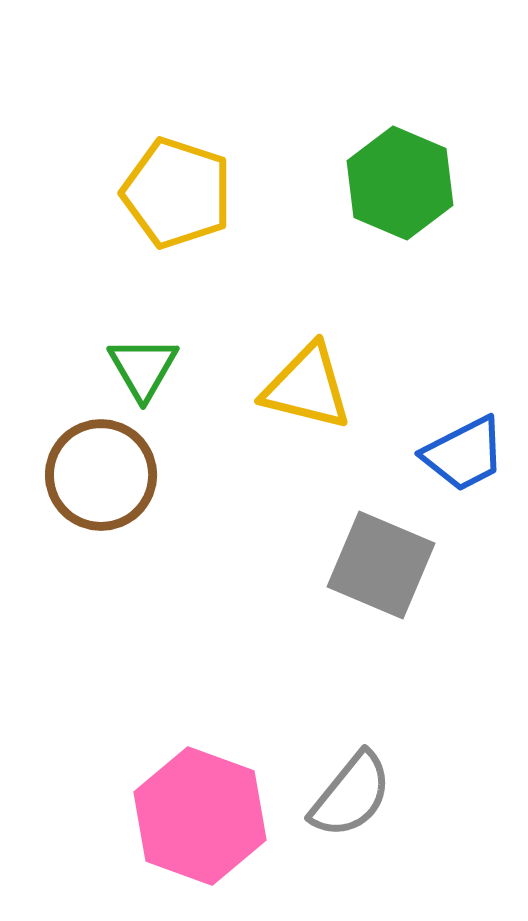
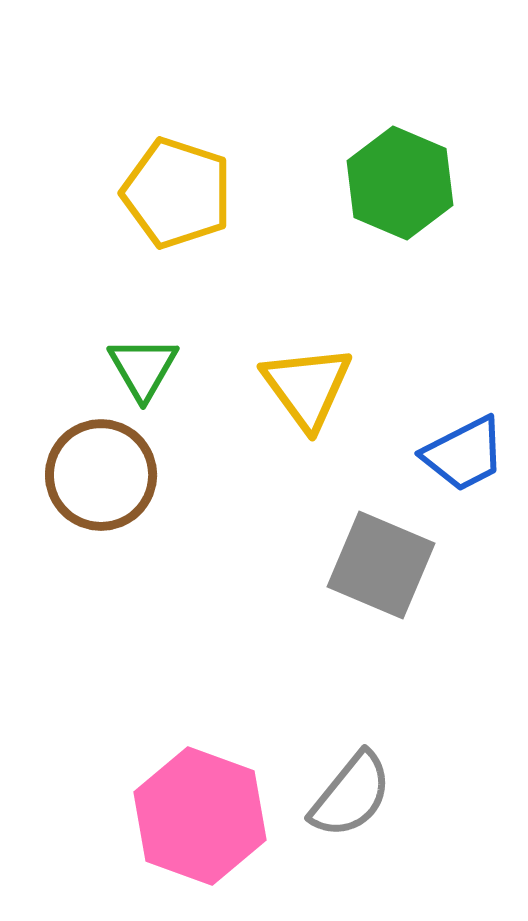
yellow triangle: rotated 40 degrees clockwise
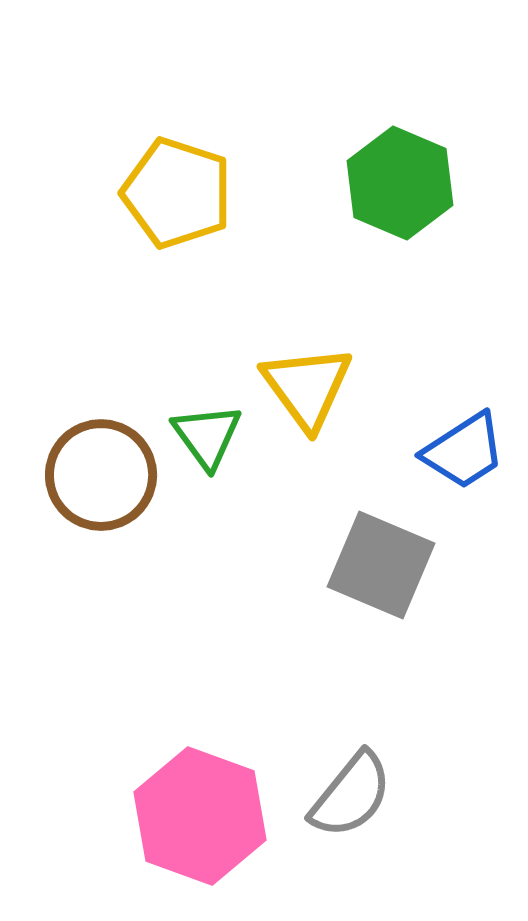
green triangle: moved 64 px right, 68 px down; rotated 6 degrees counterclockwise
blue trapezoid: moved 3 px up; rotated 6 degrees counterclockwise
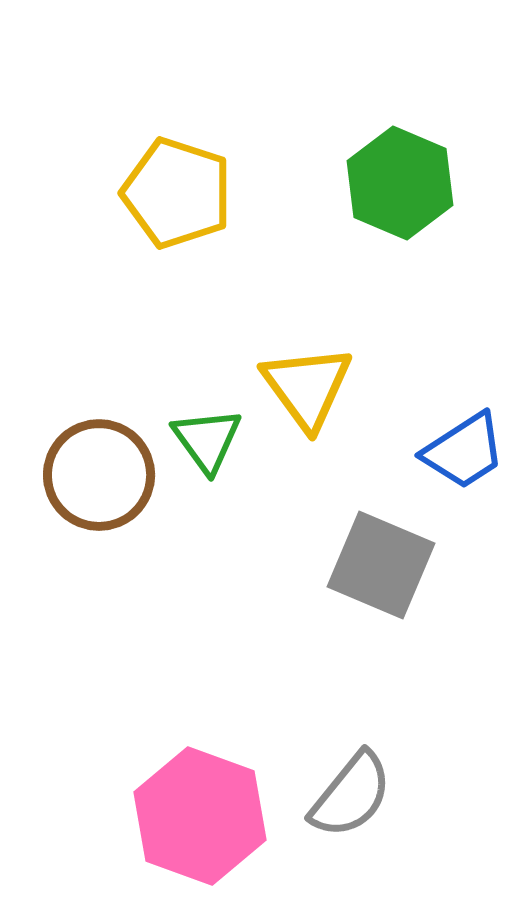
green triangle: moved 4 px down
brown circle: moved 2 px left
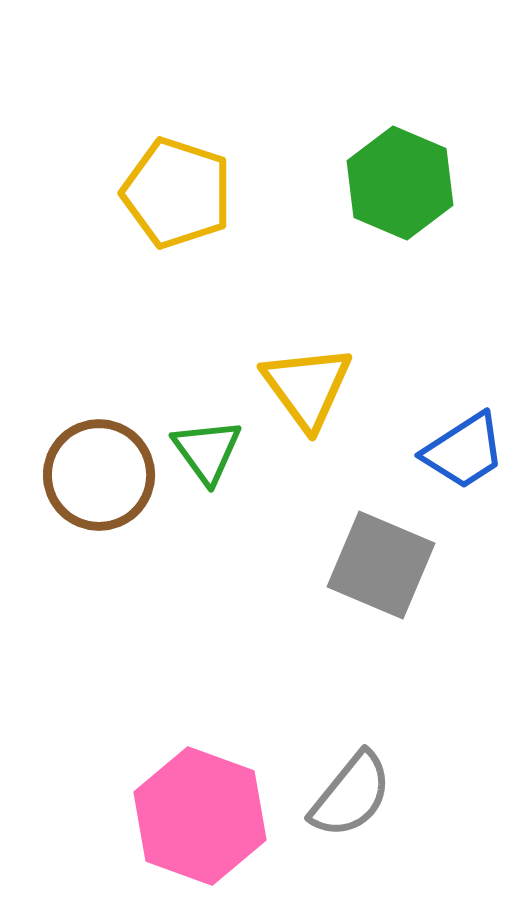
green triangle: moved 11 px down
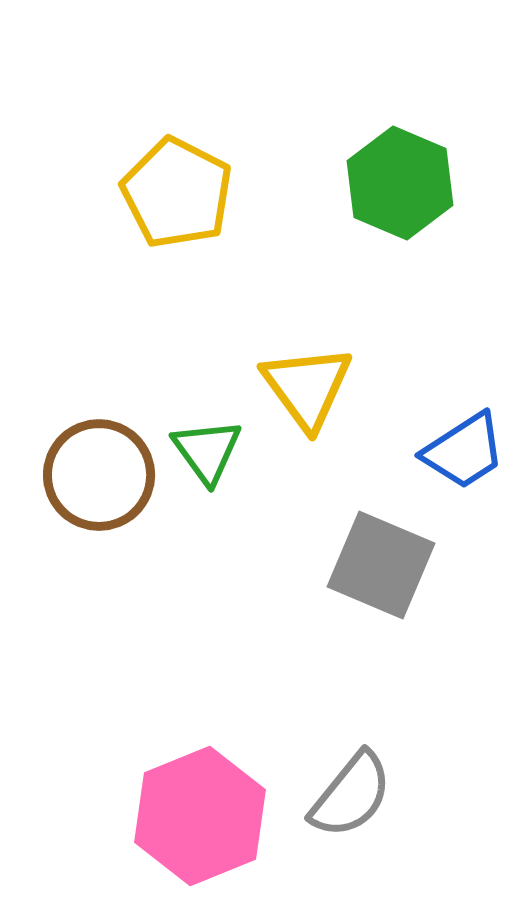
yellow pentagon: rotated 9 degrees clockwise
pink hexagon: rotated 18 degrees clockwise
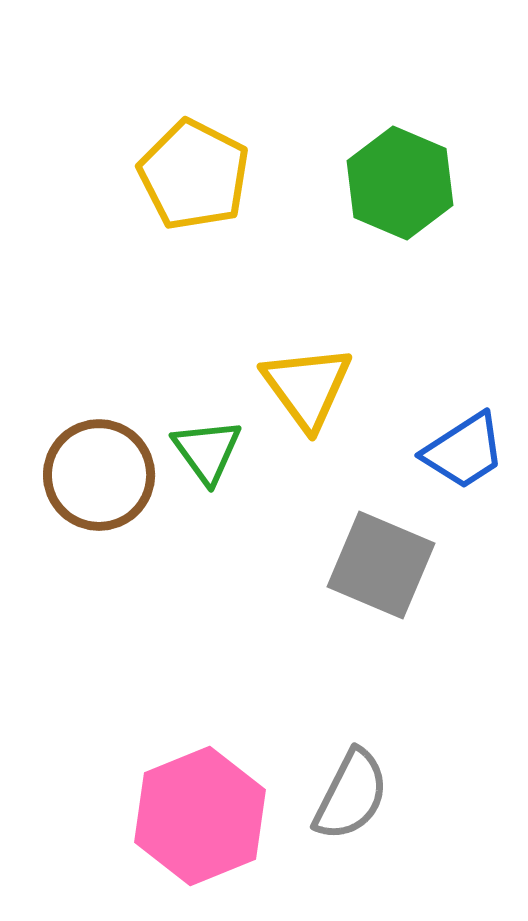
yellow pentagon: moved 17 px right, 18 px up
gray semicircle: rotated 12 degrees counterclockwise
